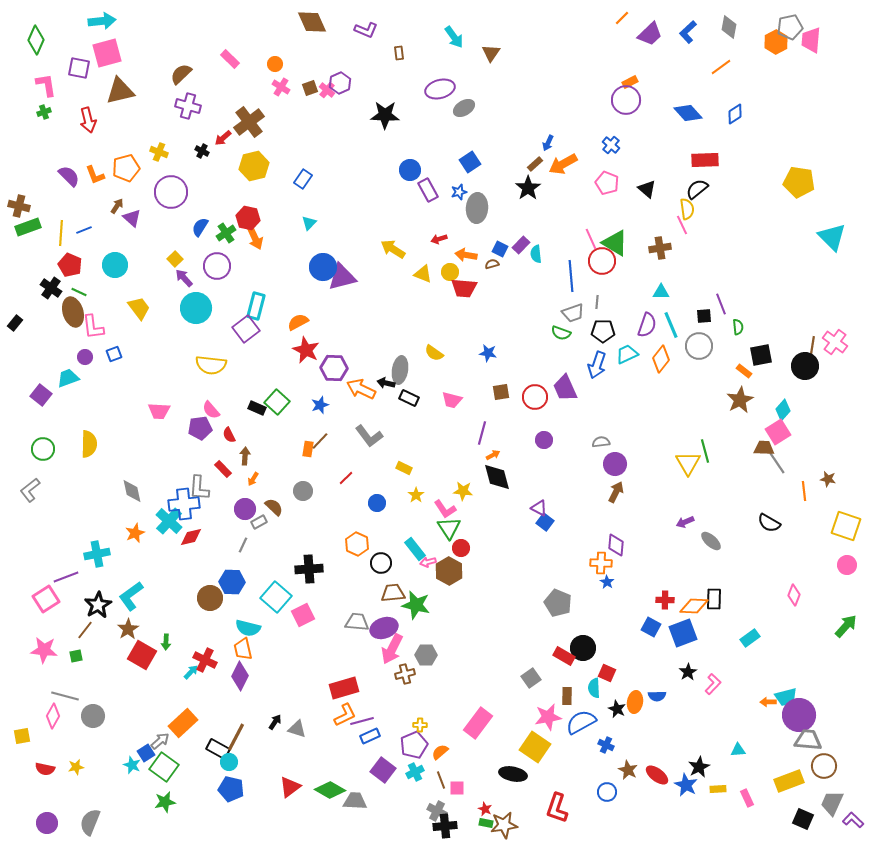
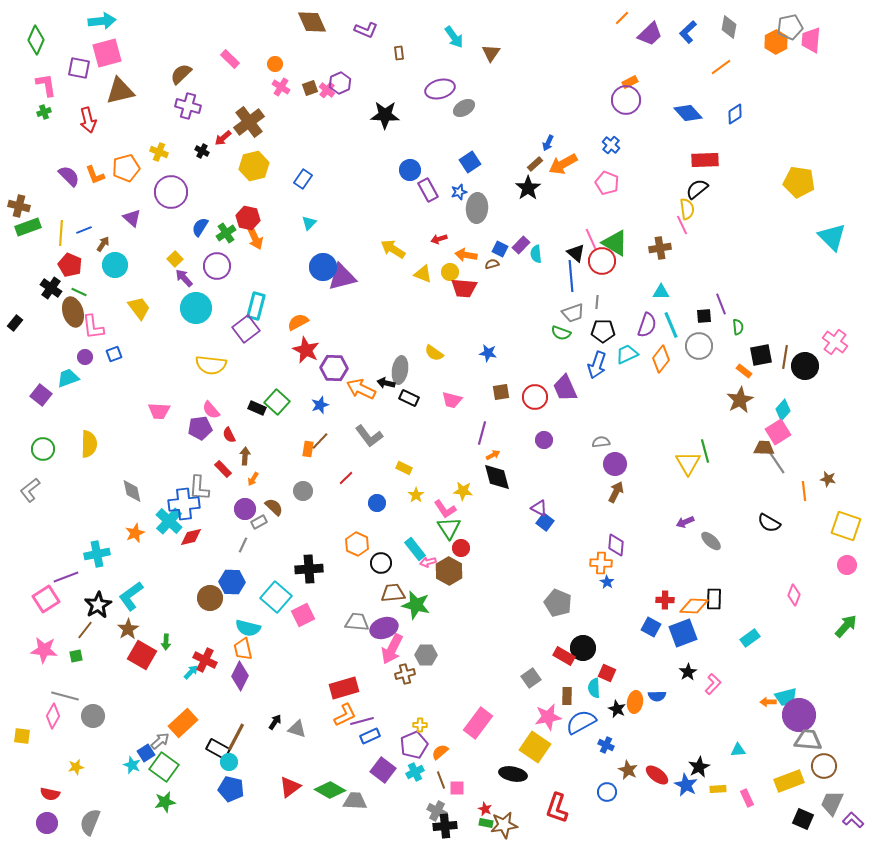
black triangle at (647, 189): moved 71 px left, 64 px down
brown arrow at (117, 206): moved 14 px left, 38 px down
brown line at (812, 348): moved 27 px left, 9 px down
yellow square at (22, 736): rotated 18 degrees clockwise
red semicircle at (45, 769): moved 5 px right, 25 px down
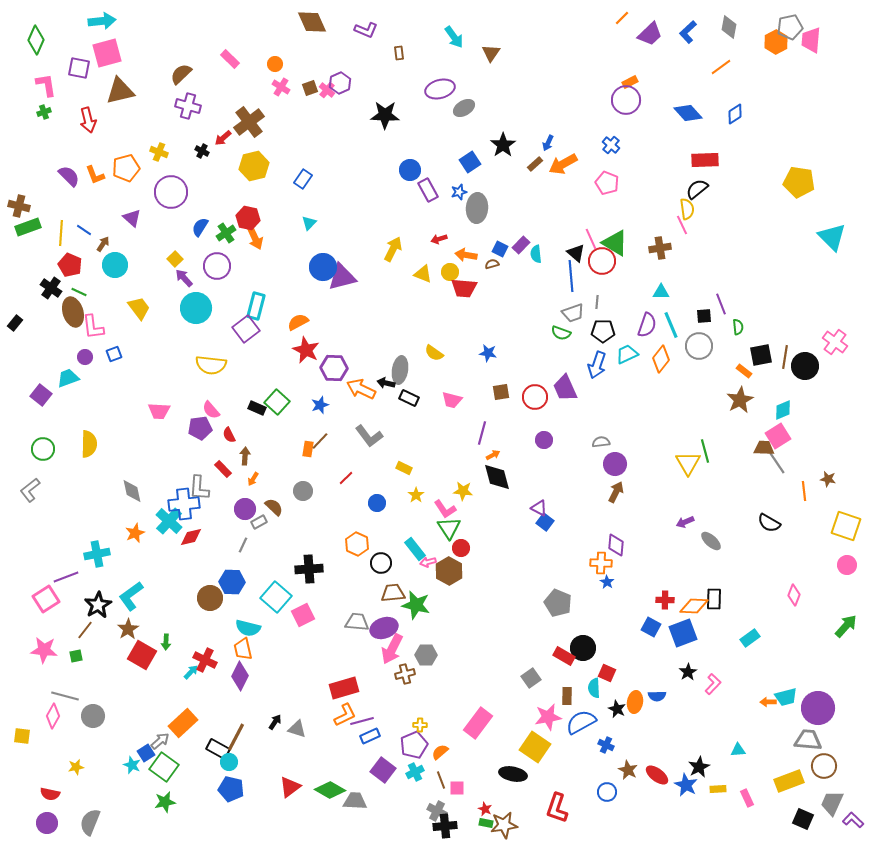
black star at (528, 188): moved 25 px left, 43 px up
blue line at (84, 230): rotated 56 degrees clockwise
yellow arrow at (393, 249): rotated 85 degrees clockwise
cyan diamond at (783, 410): rotated 25 degrees clockwise
pink square at (778, 432): moved 4 px down
purple circle at (799, 715): moved 19 px right, 7 px up
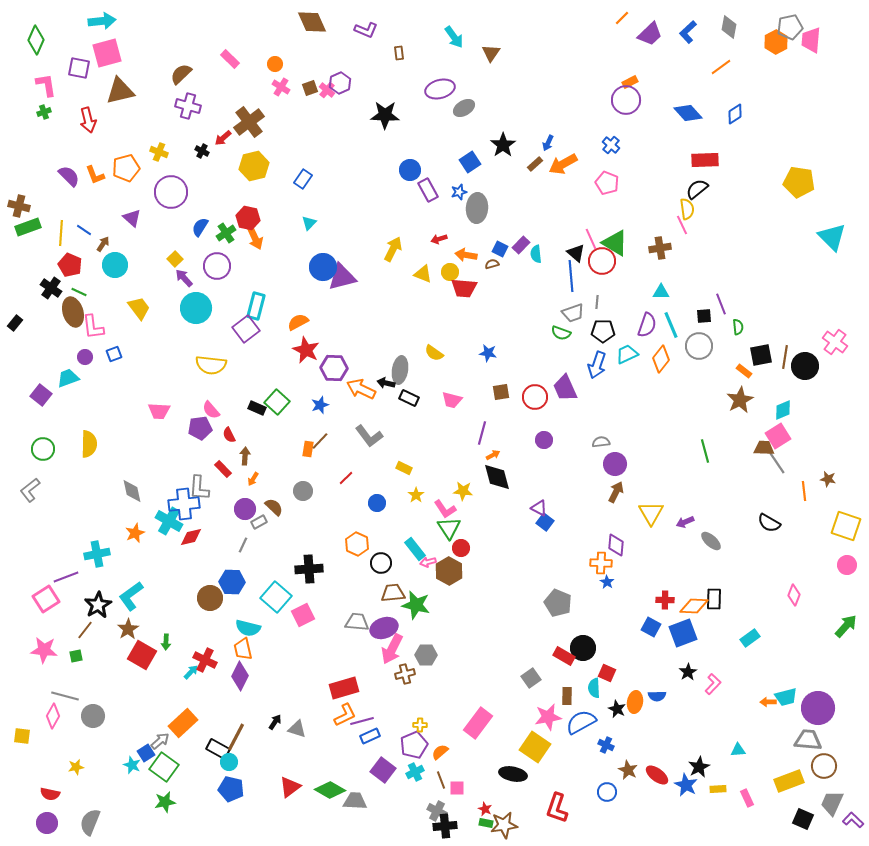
yellow triangle at (688, 463): moved 37 px left, 50 px down
cyan cross at (169, 521): rotated 12 degrees counterclockwise
